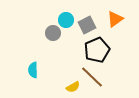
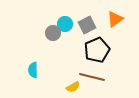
cyan circle: moved 1 px left, 4 px down
brown line: rotated 30 degrees counterclockwise
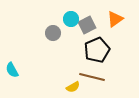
cyan circle: moved 6 px right, 5 px up
cyan semicircle: moved 21 px left; rotated 28 degrees counterclockwise
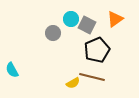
gray square: rotated 36 degrees counterclockwise
yellow semicircle: moved 4 px up
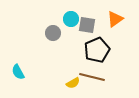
gray square: rotated 18 degrees counterclockwise
cyan semicircle: moved 6 px right, 2 px down
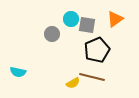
gray circle: moved 1 px left, 1 px down
cyan semicircle: rotated 49 degrees counterclockwise
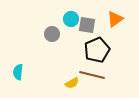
cyan semicircle: rotated 84 degrees clockwise
brown line: moved 2 px up
yellow semicircle: moved 1 px left
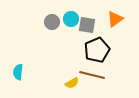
gray circle: moved 12 px up
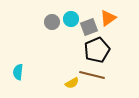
orange triangle: moved 7 px left, 1 px up
gray square: moved 2 px right, 2 px down; rotated 30 degrees counterclockwise
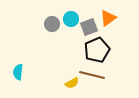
gray circle: moved 2 px down
